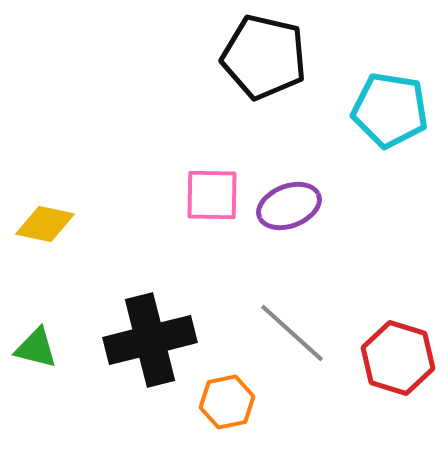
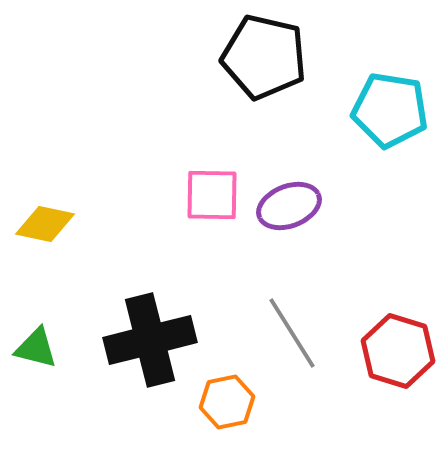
gray line: rotated 16 degrees clockwise
red hexagon: moved 7 px up
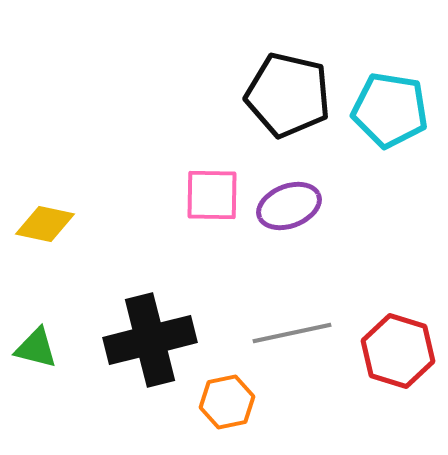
black pentagon: moved 24 px right, 38 px down
gray line: rotated 70 degrees counterclockwise
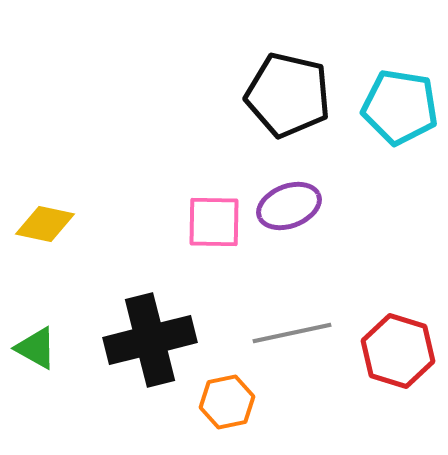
cyan pentagon: moved 10 px right, 3 px up
pink square: moved 2 px right, 27 px down
green triangle: rotated 15 degrees clockwise
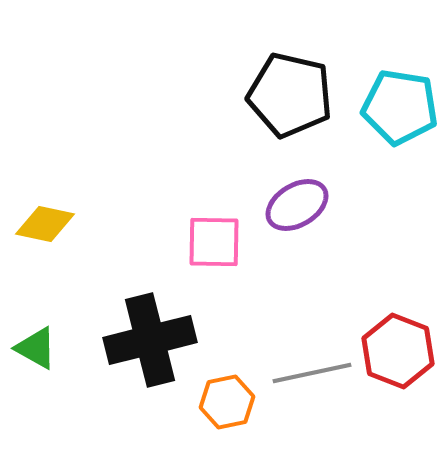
black pentagon: moved 2 px right
purple ellipse: moved 8 px right, 1 px up; rotated 10 degrees counterclockwise
pink square: moved 20 px down
gray line: moved 20 px right, 40 px down
red hexagon: rotated 4 degrees clockwise
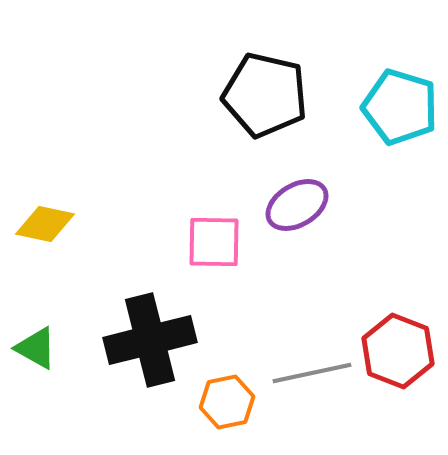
black pentagon: moved 25 px left
cyan pentagon: rotated 8 degrees clockwise
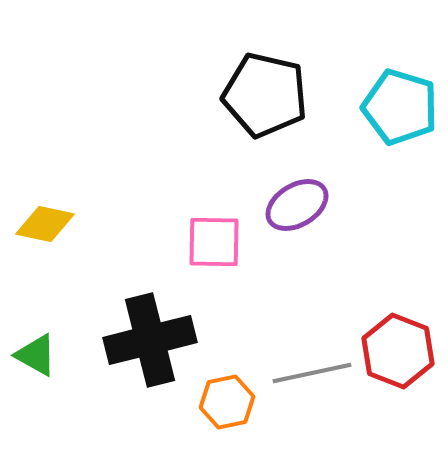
green triangle: moved 7 px down
